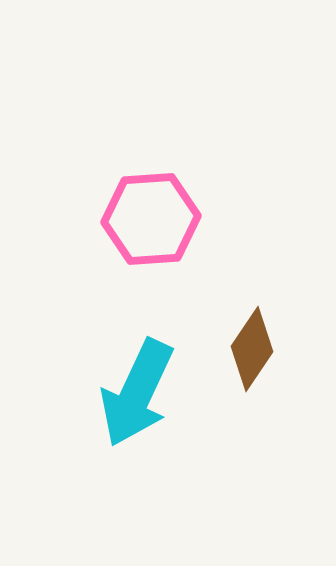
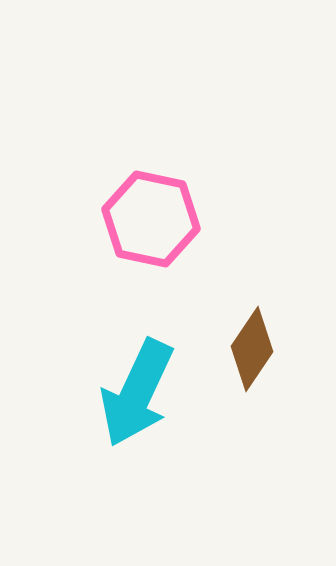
pink hexagon: rotated 16 degrees clockwise
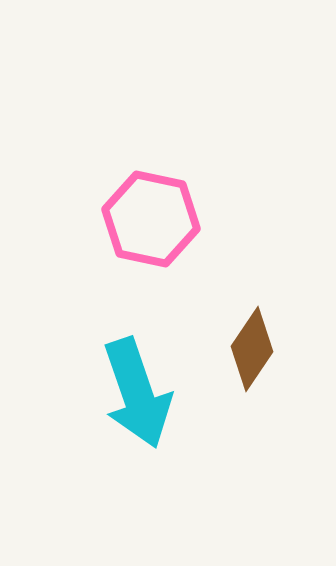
cyan arrow: rotated 44 degrees counterclockwise
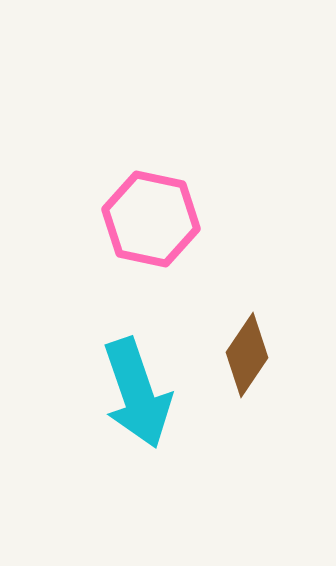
brown diamond: moved 5 px left, 6 px down
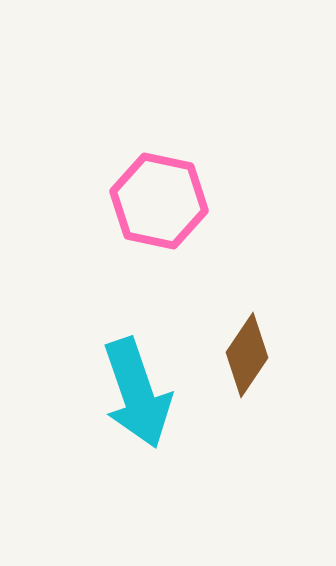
pink hexagon: moved 8 px right, 18 px up
